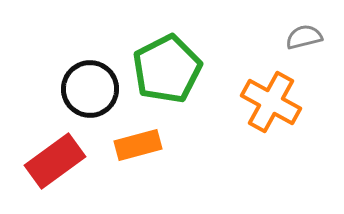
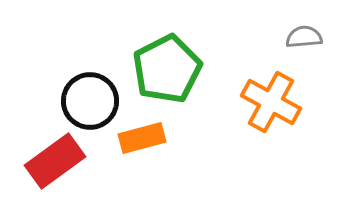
gray semicircle: rotated 9 degrees clockwise
black circle: moved 12 px down
orange rectangle: moved 4 px right, 7 px up
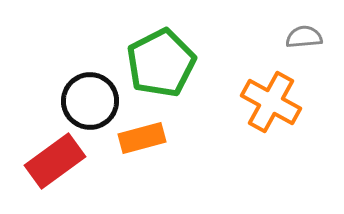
green pentagon: moved 6 px left, 6 px up
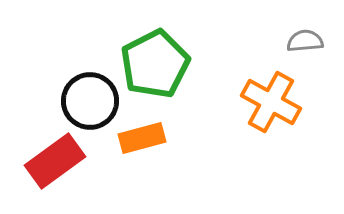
gray semicircle: moved 1 px right, 4 px down
green pentagon: moved 6 px left, 1 px down
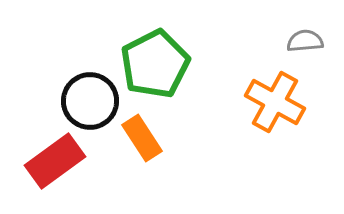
orange cross: moved 4 px right
orange rectangle: rotated 72 degrees clockwise
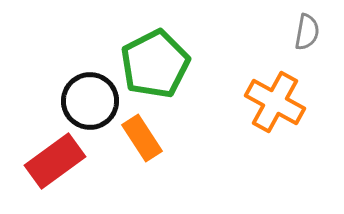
gray semicircle: moved 2 px right, 9 px up; rotated 105 degrees clockwise
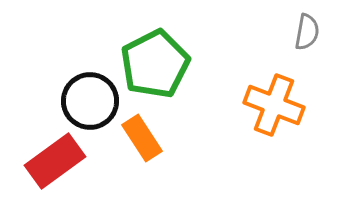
orange cross: moved 1 px left, 3 px down; rotated 8 degrees counterclockwise
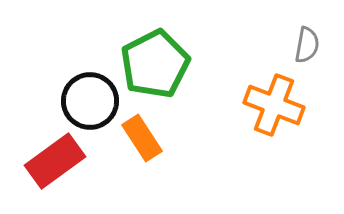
gray semicircle: moved 13 px down
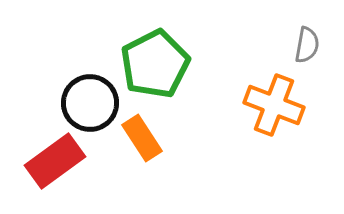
black circle: moved 2 px down
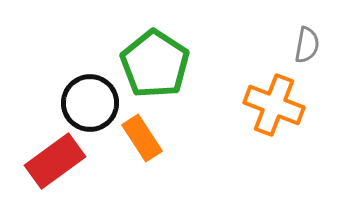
green pentagon: rotated 12 degrees counterclockwise
